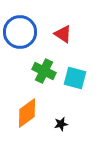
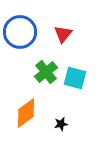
red triangle: rotated 36 degrees clockwise
green cross: moved 2 px right, 1 px down; rotated 25 degrees clockwise
orange diamond: moved 1 px left
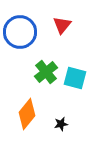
red triangle: moved 1 px left, 9 px up
orange diamond: moved 1 px right, 1 px down; rotated 16 degrees counterclockwise
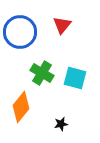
green cross: moved 4 px left, 1 px down; rotated 20 degrees counterclockwise
orange diamond: moved 6 px left, 7 px up
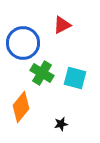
red triangle: rotated 24 degrees clockwise
blue circle: moved 3 px right, 11 px down
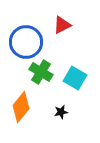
blue circle: moved 3 px right, 1 px up
green cross: moved 1 px left, 1 px up
cyan square: rotated 15 degrees clockwise
black star: moved 12 px up
